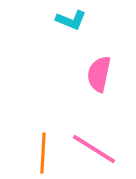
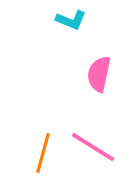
pink line: moved 1 px left, 2 px up
orange line: rotated 12 degrees clockwise
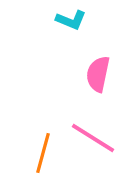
pink semicircle: moved 1 px left
pink line: moved 9 px up
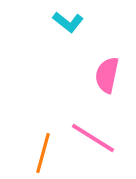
cyan L-shape: moved 3 px left, 2 px down; rotated 16 degrees clockwise
pink semicircle: moved 9 px right, 1 px down
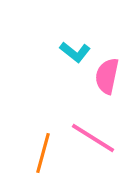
cyan L-shape: moved 7 px right, 30 px down
pink semicircle: moved 1 px down
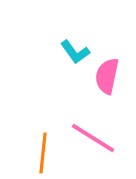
cyan L-shape: rotated 16 degrees clockwise
orange line: rotated 9 degrees counterclockwise
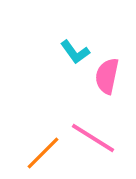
orange line: rotated 39 degrees clockwise
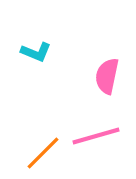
cyan L-shape: moved 39 px left; rotated 32 degrees counterclockwise
pink line: moved 3 px right, 2 px up; rotated 48 degrees counterclockwise
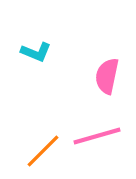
pink line: moved 1 px right
orange line: moved 2 px up
